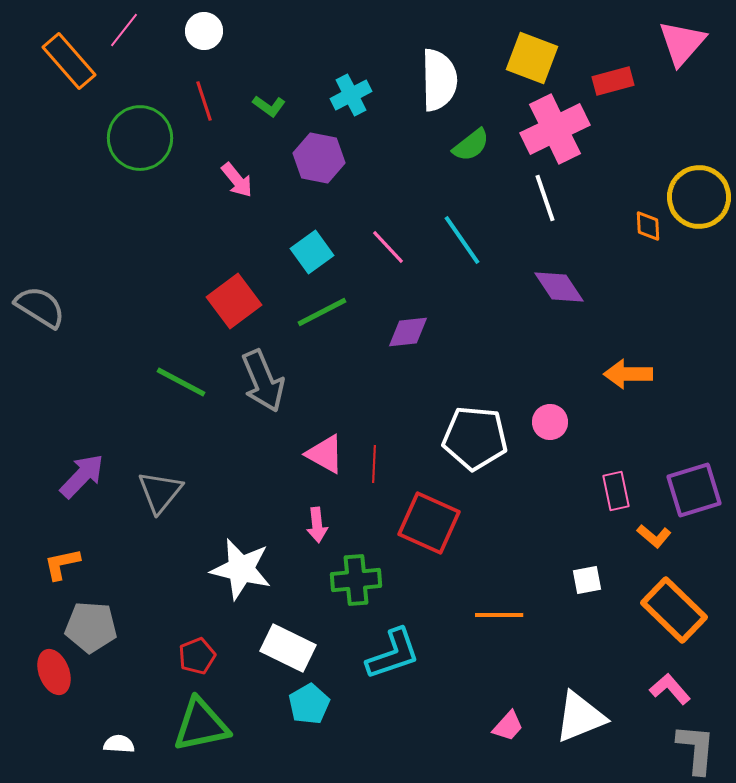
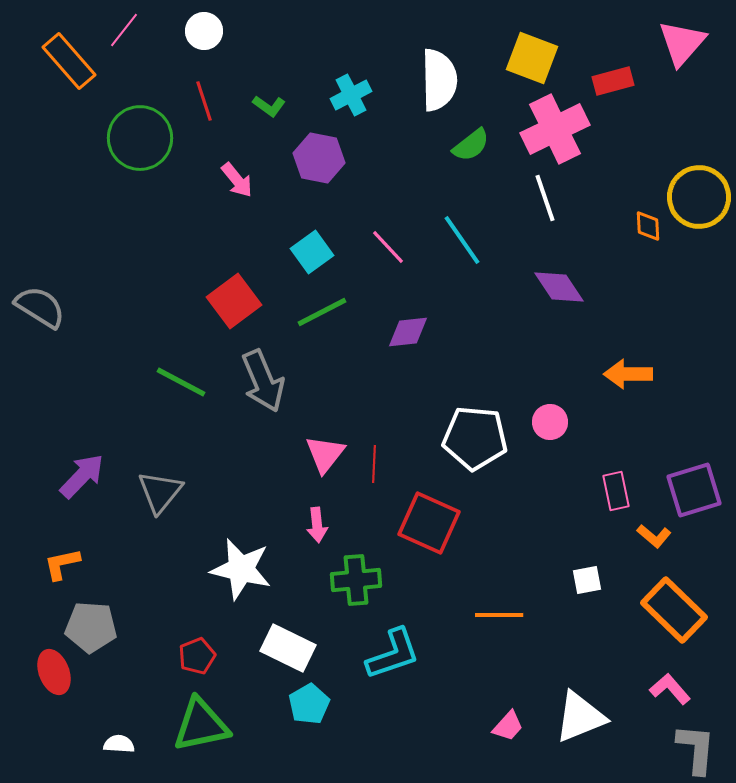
pink triangle at (325, 454): rotated 39 degrees clockwise
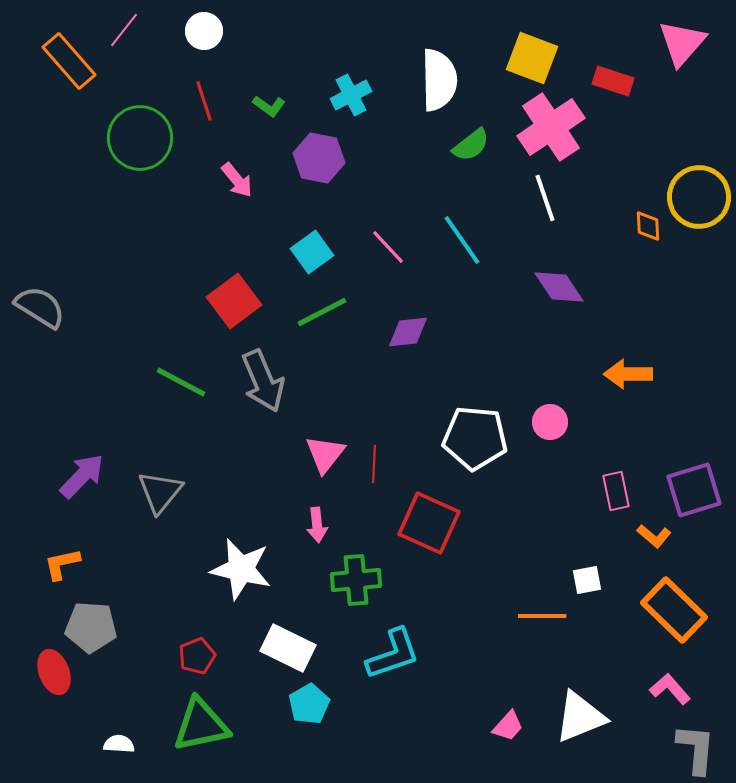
red rectangle at (613, 81): rotated 33 degrees clockwise
pink cross at (555, 129): moved 4 px left, 2 px up; rotated 8 degrees counterclockwise
orange line at (499, 615): moved 43 px right, 1 px down
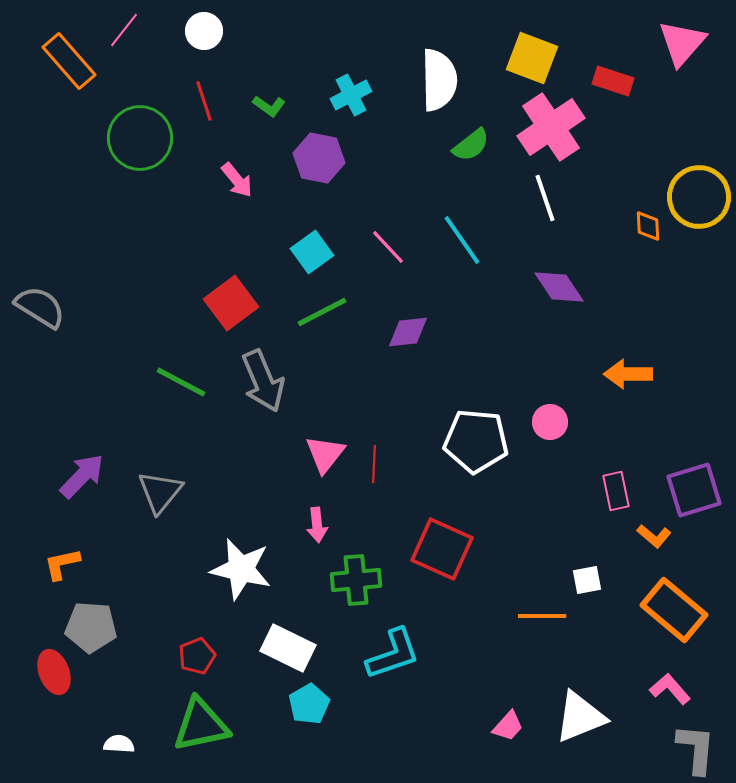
red square at (234, 301): moved 3 px left, 2 px down
white pentagon at (475, 438): moved 1 px right, 3 px down
red square at (429, 523): moved 13 px right, 26 px down
orange rectangle at (674, 610): rotated 4 degrees counterclockwise
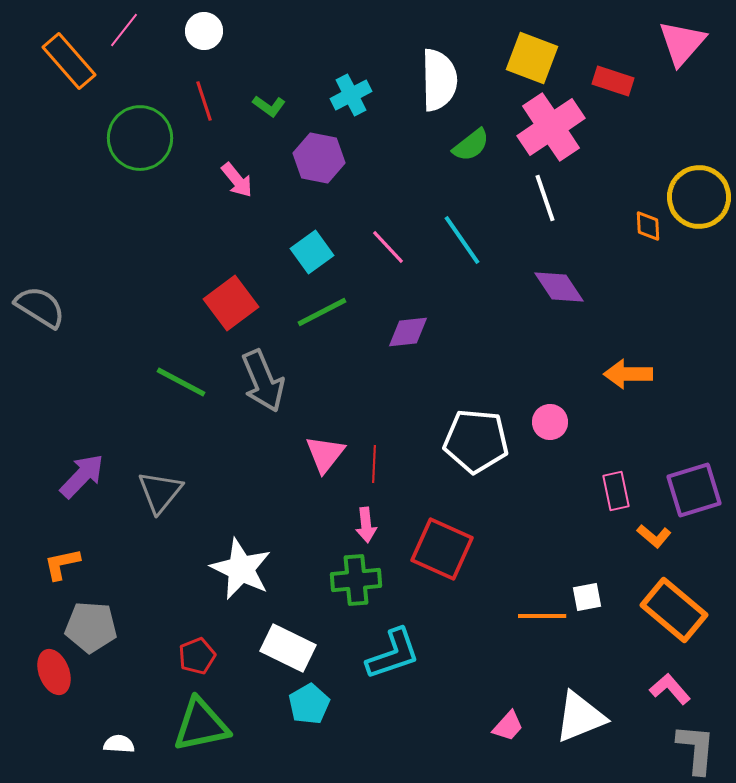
pink arrow at (317, 525): moved 49 px right
white star at (241, 569): rotated 12 degrees clockwise
white square at (587, 580): moved 17 px down
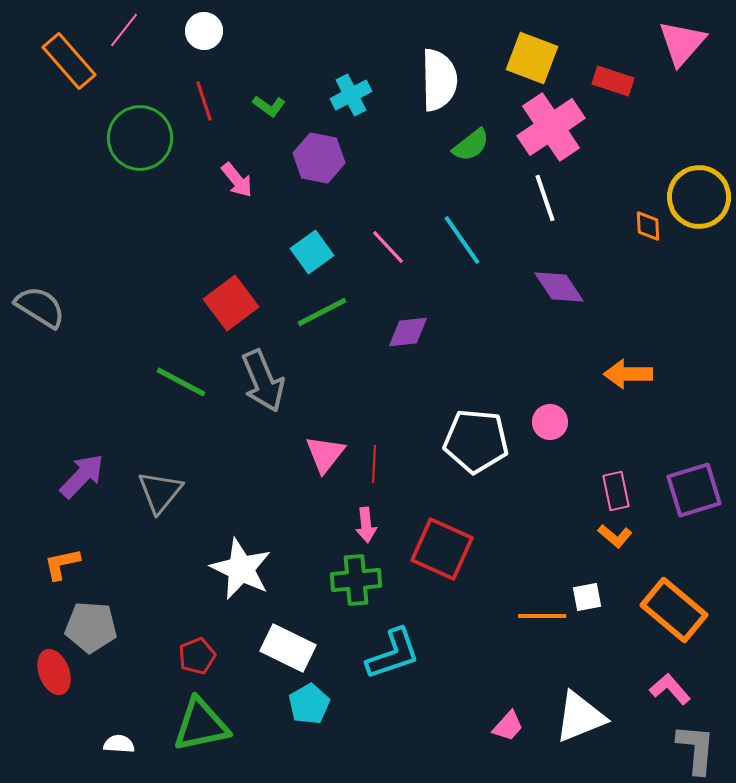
orange L-shape at (654, 536): moved 39 px left
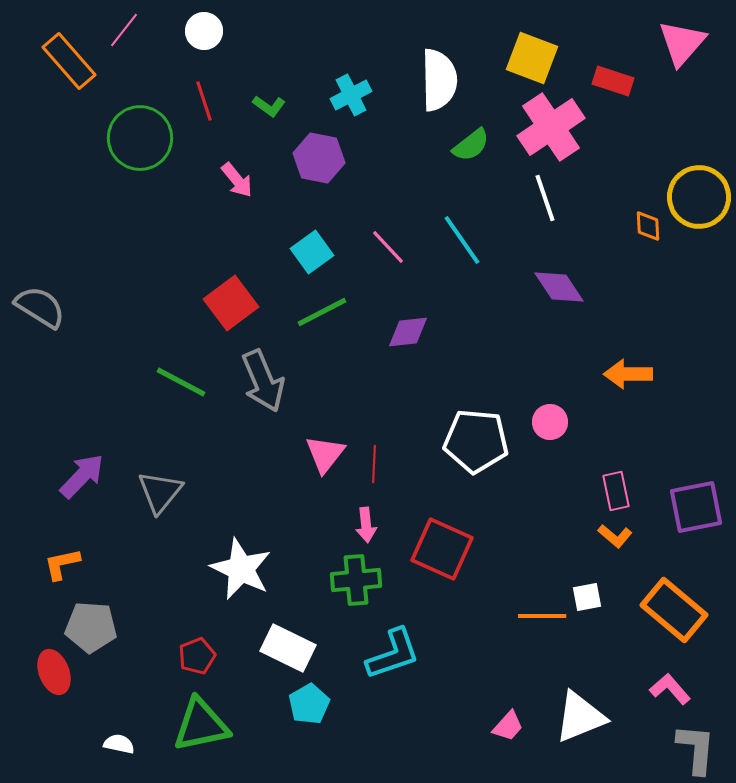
purple square at (694, 490): moved 2 px right, 17 px down; rotated 6 degrees clockwise
white semicircle at (119, 744): rotated 8 degrees clockwise
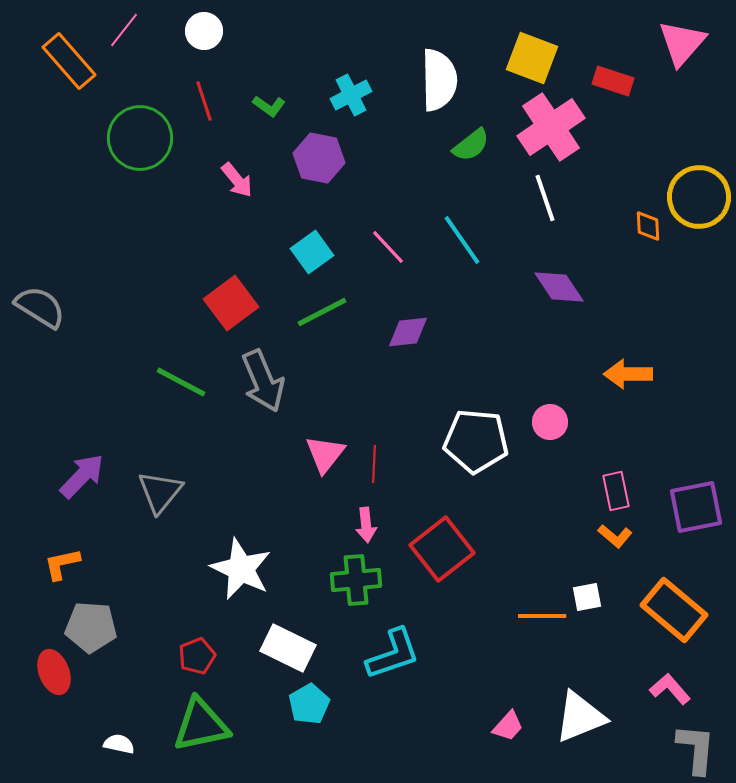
red square at (442, 549): rotated 28 degrees clockwise
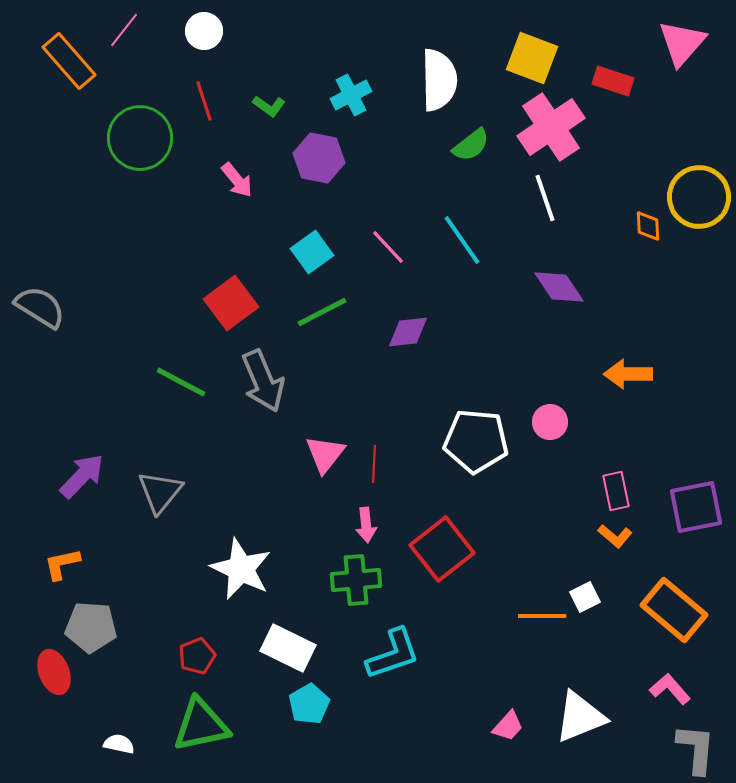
white square at (587, 597): moved 2 px left; rotated 16 degrees counterclockwise
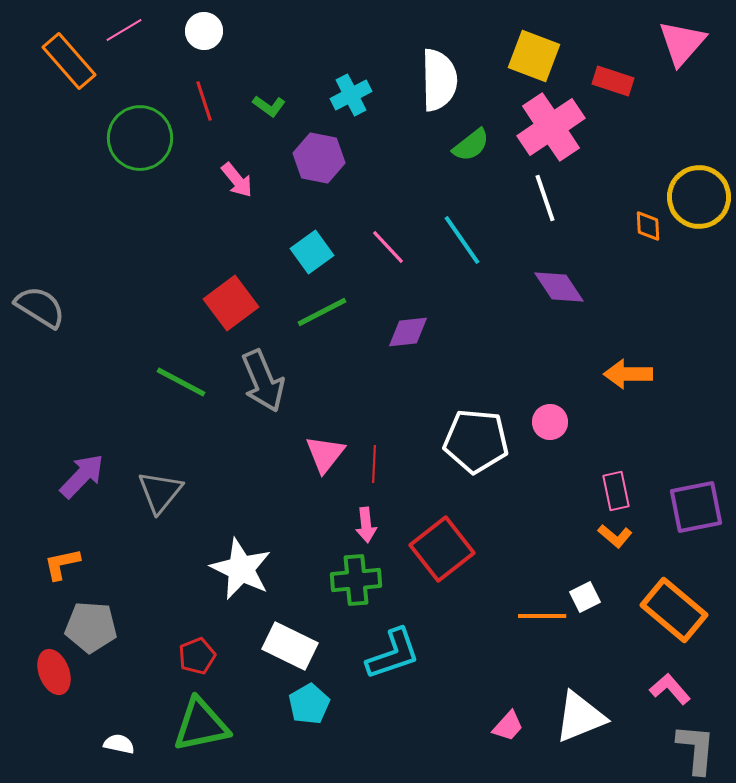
pink line at (124, 30): rotated 21 degrees clockwise
yellow square at (532, 58): moved 2 px right, 2 px up
white rectangle at (288, 648): moved 2 px right, 2 px up
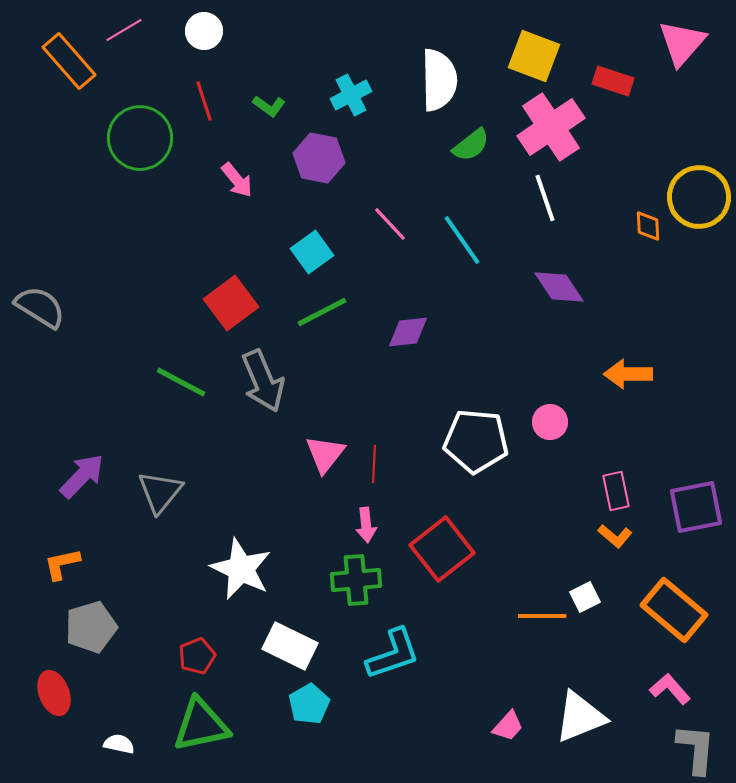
pink line at (388, 247): moved 2 px right, 23 px up
gray pentagon at (91, 627): rotated 21 degrees counterclockwise
red ellipse at (54, 672): moved 21 px down
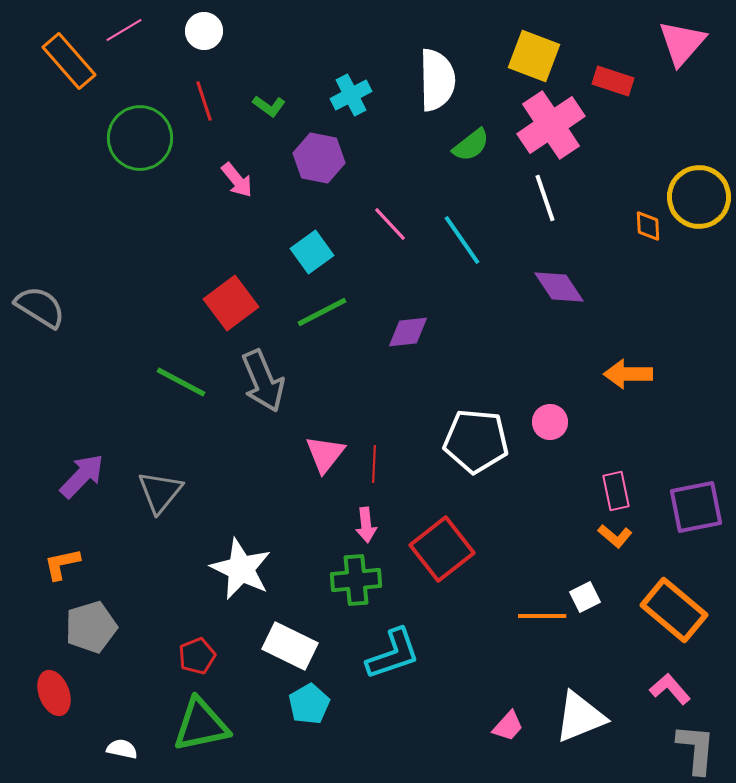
white semicircle at (439, 80): moved 2 px left
pink cross at (551, 127): moved 2 px up
white semicircle at (119, 744): moved 3 px right, 5 px down
